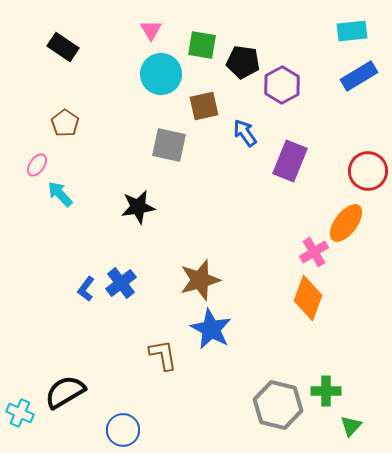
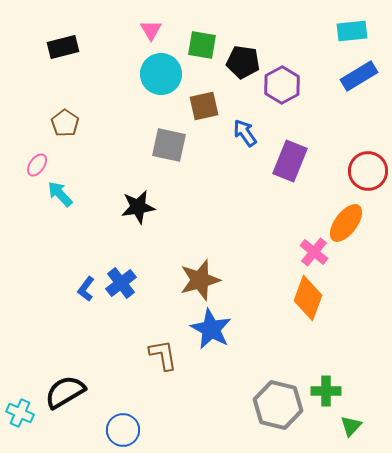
black rectangle: rotated 48 degrees counterclockwise
pink cross: rotated 20 degrees counterclockwise
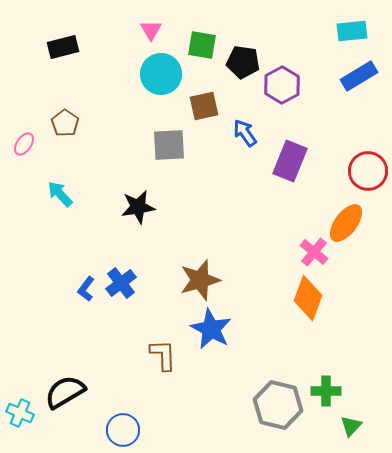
gray square: rotated 15 degrees counterclockwise
pink ellipse: moved 13 px left, 21 px up
brown L-shape: rotated 8 degrees clockwise
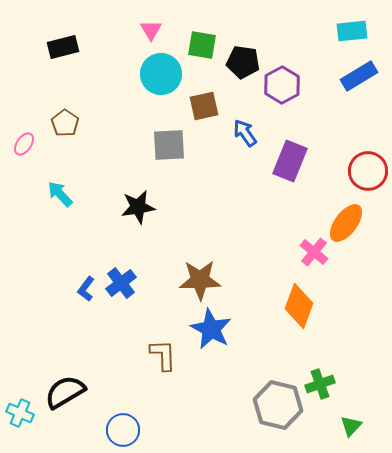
brown star: rotated 15 degrees clockwise
orange diamond: moved 9 px left, 8 px down
green cross: moved 6 px left, 7 px up; rotated 20 degrees counterclockwise
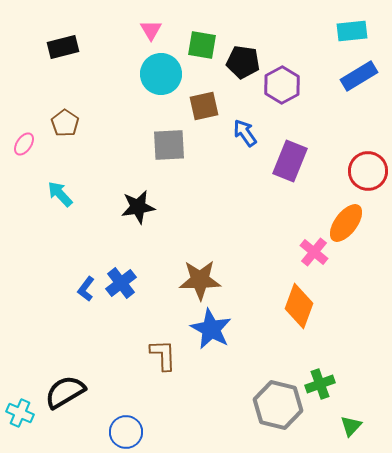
blue circle: moved 3 px right, 2 px down
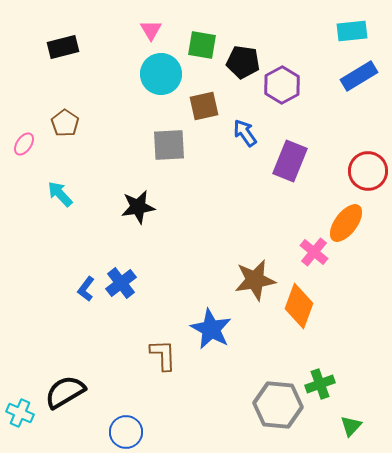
brown star: moved 55 px right; rotated 9 degrees counterclockwise
gray hexagon: rotated 9 degrees counterclockwise
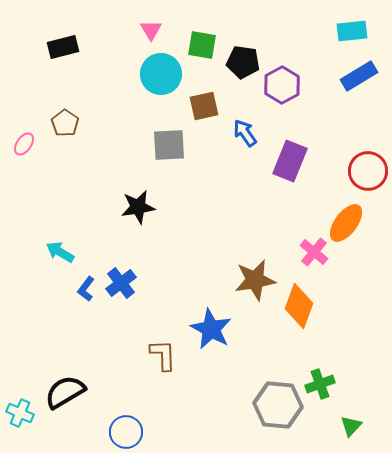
cyan arrow: moved 58 px down; rotated 16 degrees counterclockwise
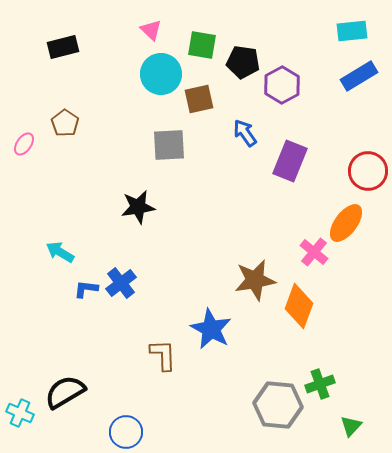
pink triangle: rotated 15 degrees counterclockwise
brown square: moved 5 px left, 7 px up
blue L-shape: rotated 60 degrees clockwise
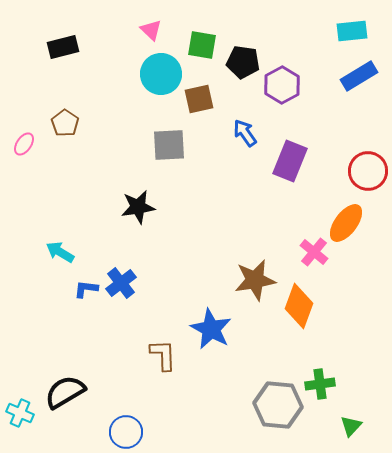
green cross: rotated 12 degrees clockwise
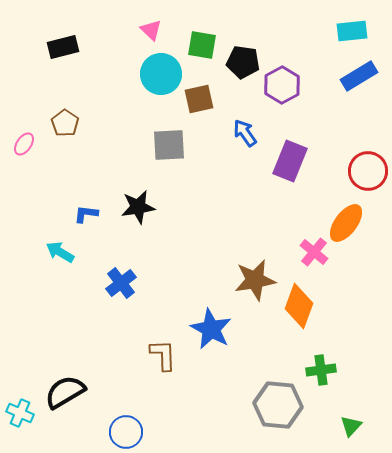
blue L-shape: moved 75 px up
green cross: moved 1 px right, 14 px up
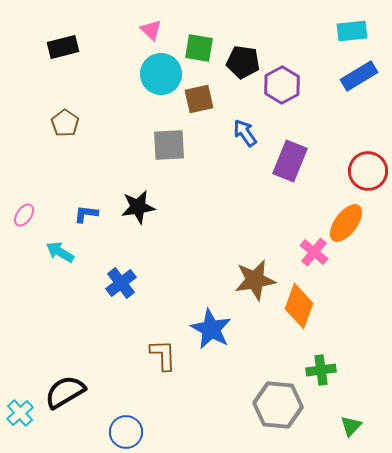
green square: moved 3 px left, 3 px down
pink ellipse: moved 71 px down
cyan cross: rotated 24 degrees clockwise
